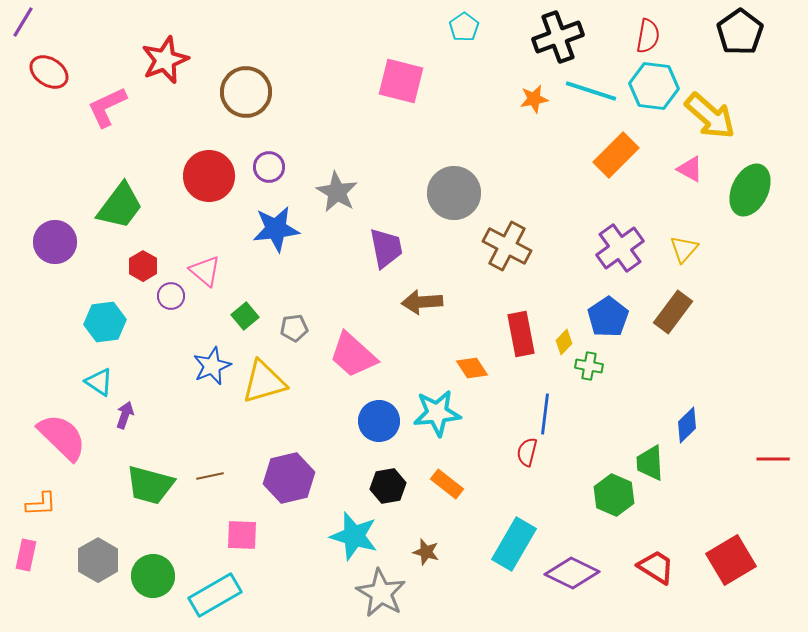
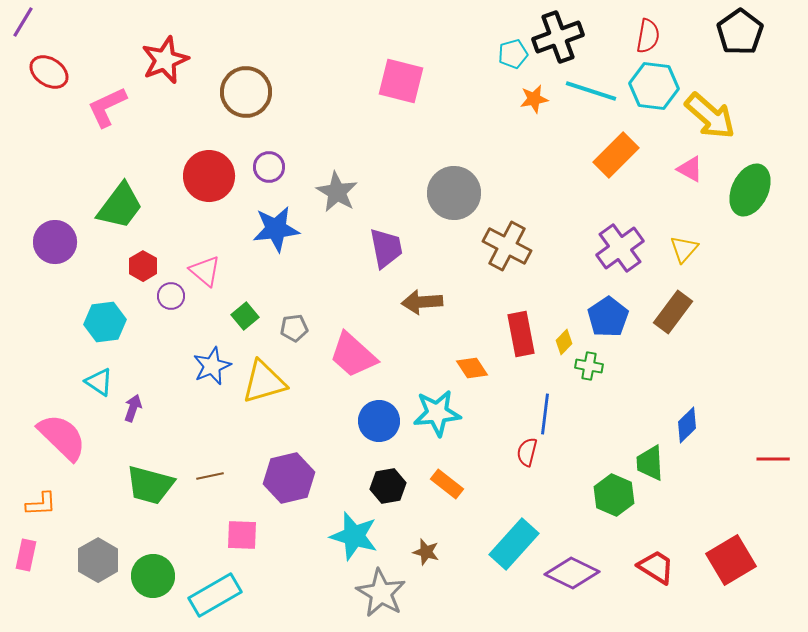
cyan pentagon at (464, 27): moved 49 px right, 27 px down; rotated 20 degrees clockwise
purple arrow at (125, 415): moved 8 px right, 7 px up
cyan rectangle at (514, 544): rotated 12 degrees clockwise
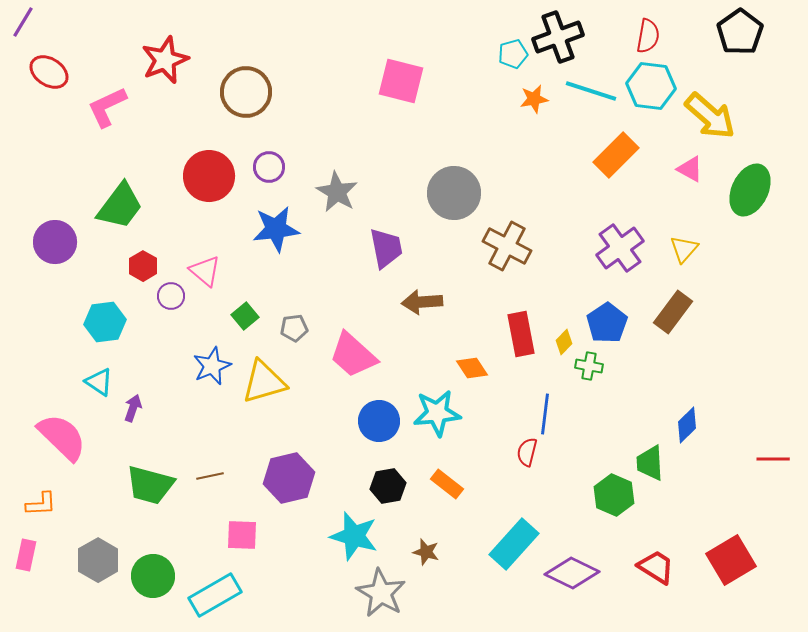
cyan hexagon at (654, 86): moved 3 px left
blue pentagon at (608, 317): moved 1 px left, 6 px down
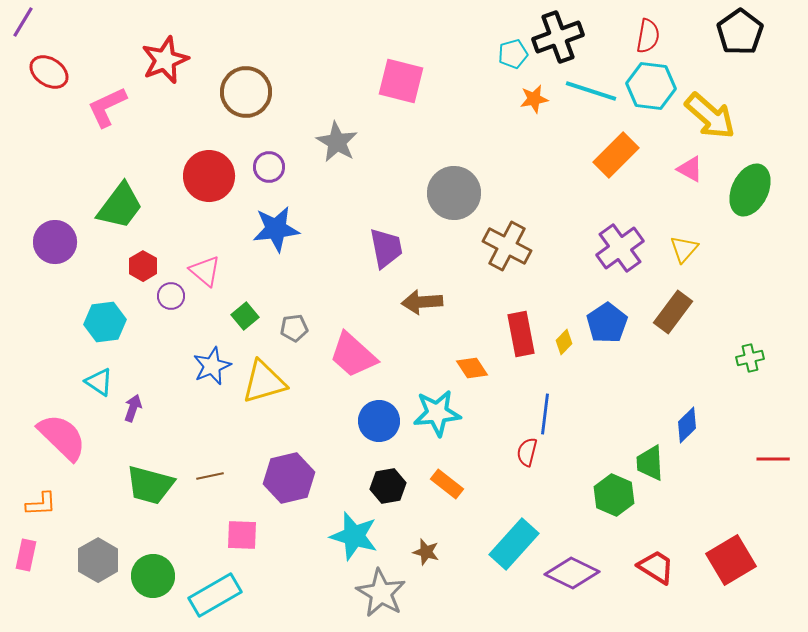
gray star at (337, 192): moved 50 px up
green cross at (589, 366): moved 161 px right, 8 px up; rotated 24 degrees counterclockwise
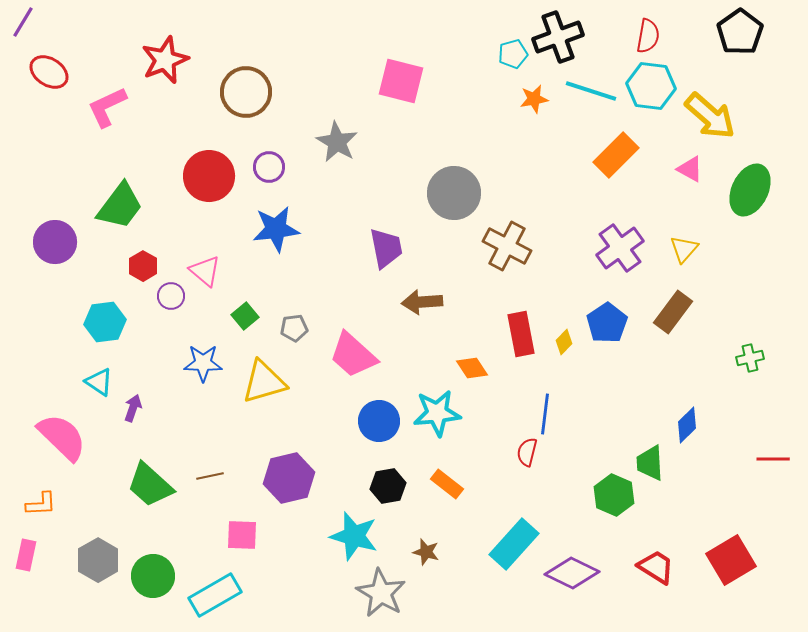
blue star at (212, 366): moved 9 px left, 3 px up; rotated 24 degrees clockwise
green trapezoid at (150, 485): rotated 27 degrees clockwise
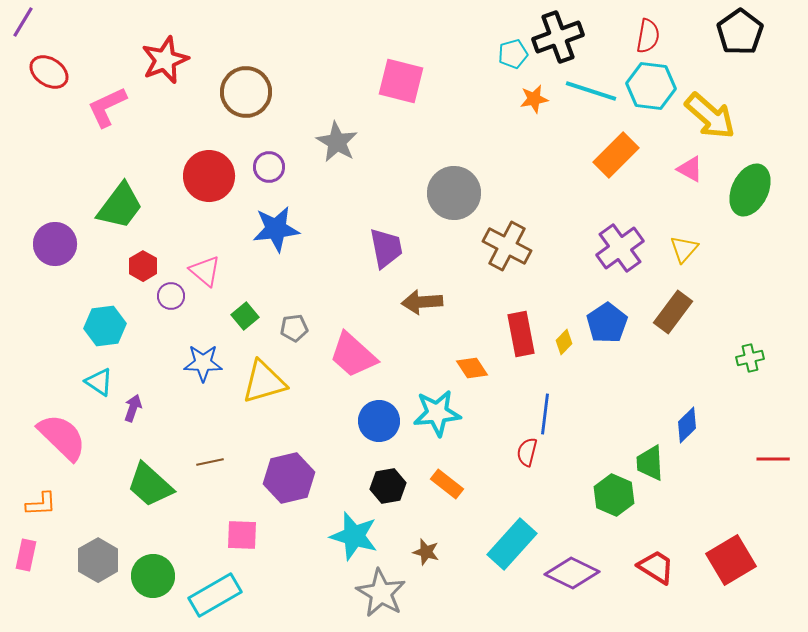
purple circle at (55, 242): moved 2 px down
cyan hexagon at (105, 322): moved 4 px down
brown line at (210, 476): moved 14 px up
cyan rectangle at (514, 544): moved 2 px left
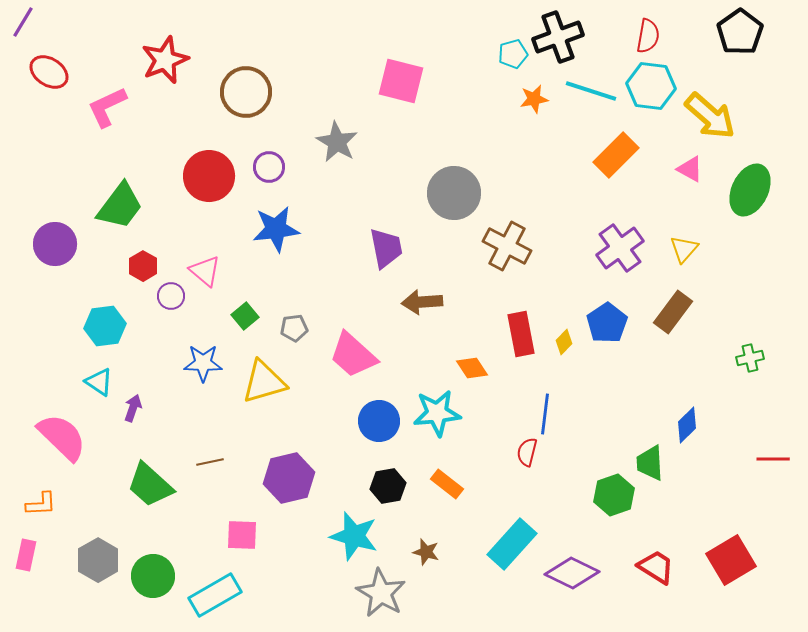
green hexagon at (614, 495): rotated 18 degrees clockwise
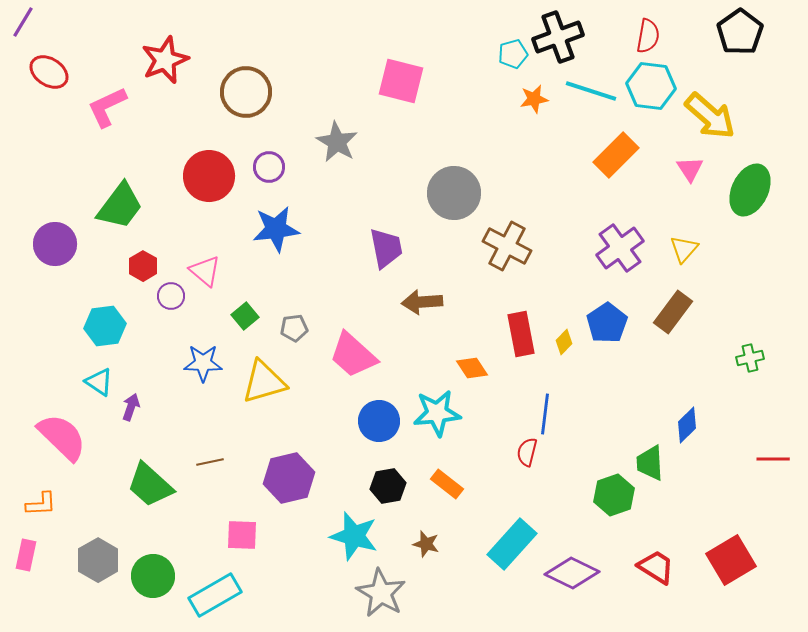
pink triangle at (690, 169): rotated 28 degrees clockwise
purple arrow at (133, 408): moved 2 px left, 1 px up
brown star at (426, 552): moved 8 px up
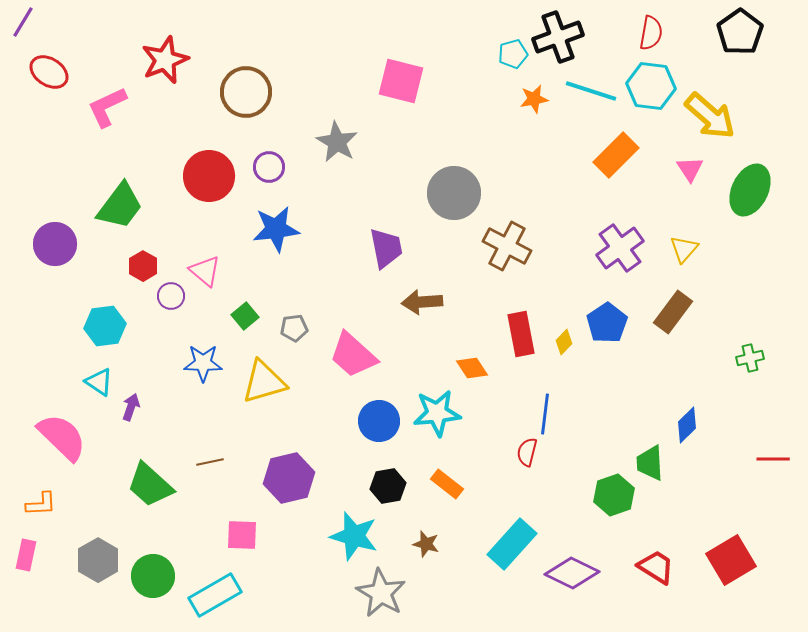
red semicircle at (648, 36): moved 3 px right, 3 px up
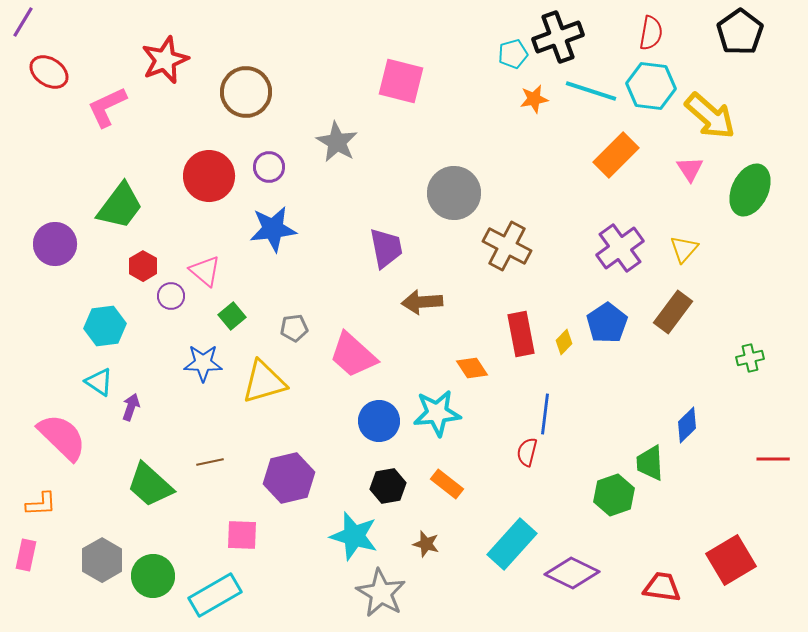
blue star at (276, 229): moved 3 px left
green square at (245, 316): moved 13 px left
gray hexagon at (98, 560): moved 4 px right
red trapezoid at (656, 567): moved 6 px right, 20 px down; rotated 24 degrees counterclockwise
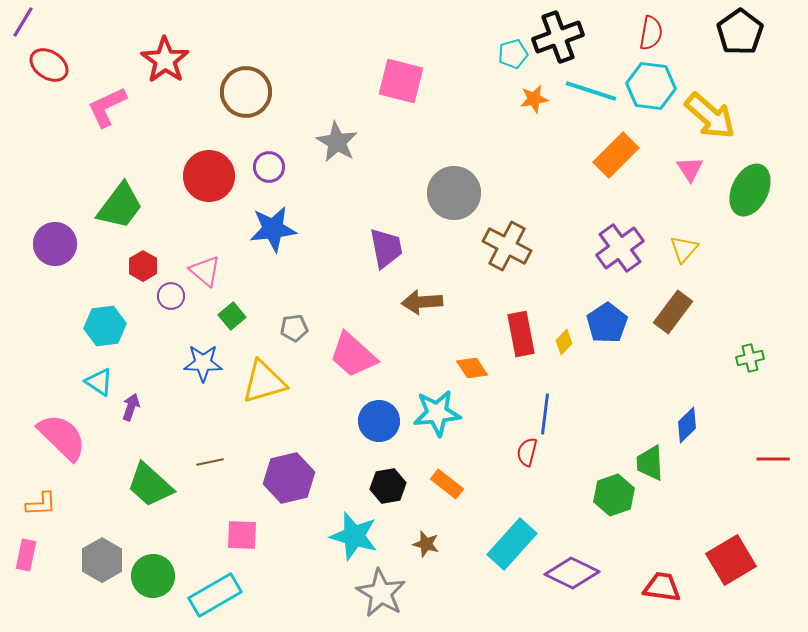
red star at (165, 60): rotated 15 degrees counterclockwise
red ellipse at (49, 72): moved 7 px up
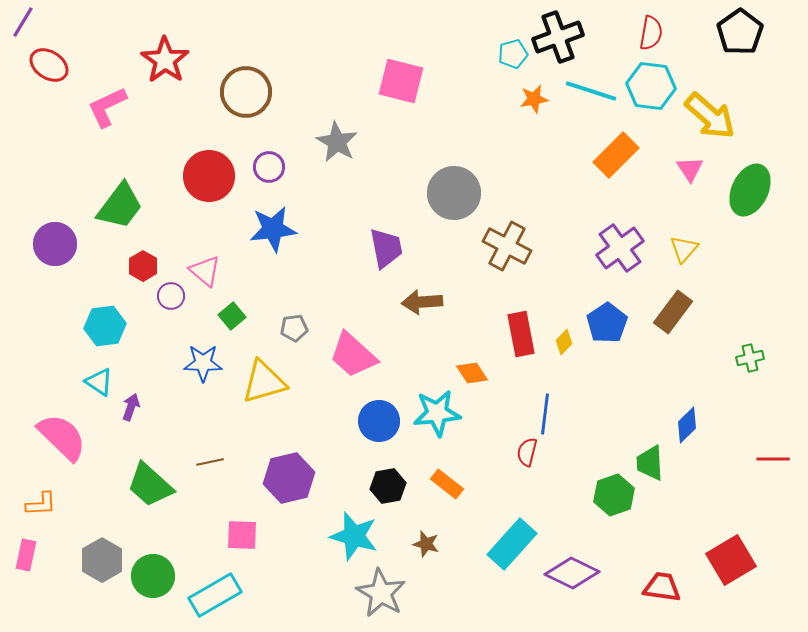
orange diamond at (472, 368): moved 5 px down
